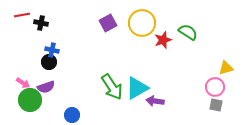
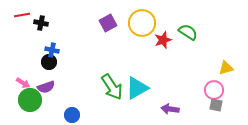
pink circle: moved 1 px left, 3 px down
purple arrow: moved 15 px right, 8 px down
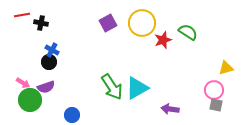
blue cross: rotated 16 degrees clockwise
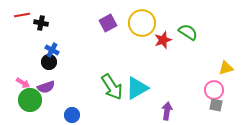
purple arrow: moved 3 px left, 2 px down; rotated 90 degrees clockwise
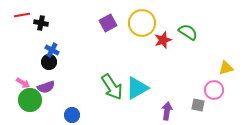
gray square: moved 18 px left
